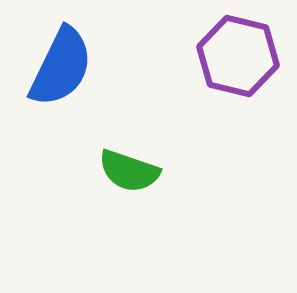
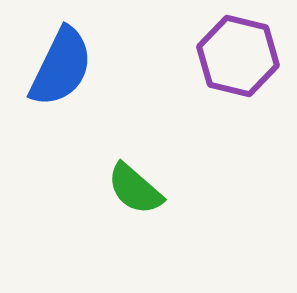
green semicircle: moved 6 px right, 18 px down; rotated 22 degrees clockwise
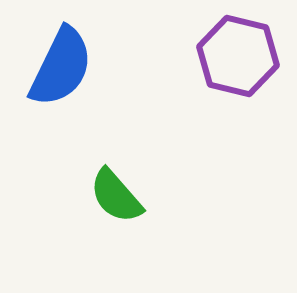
green semicircle: moved 19 px left, 7 px down; rotated 8 degrees clockwise
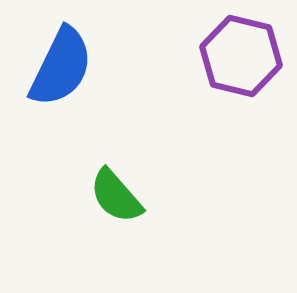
purple hexagon: moved 3 px right
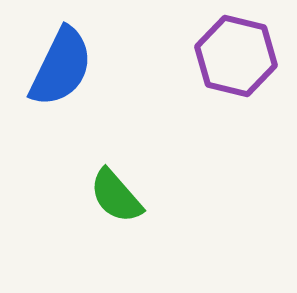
purple hexagon: moved 5 px left
